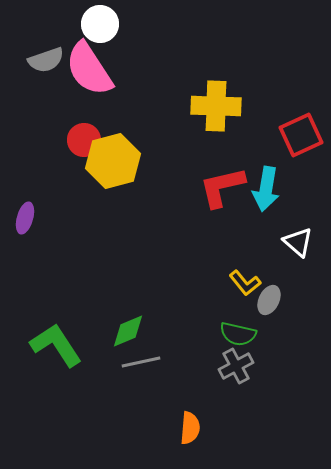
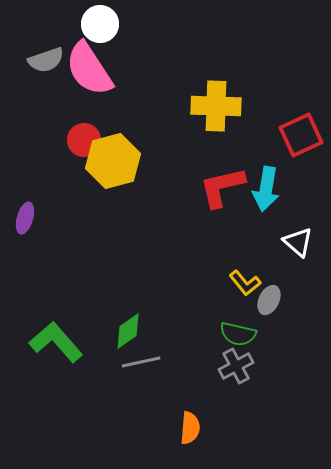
green diamond: rotated 12 degrees counterclockwise
green L-shape: moved 3 px up; rotated 8 degrees counterclockwise
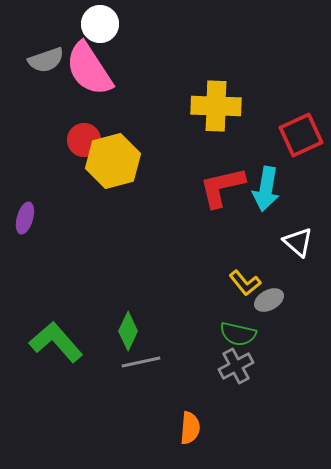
gray ellipse: rotated 36 degrees clockwise
green diamond: rotated 30 degrees counterclockwise
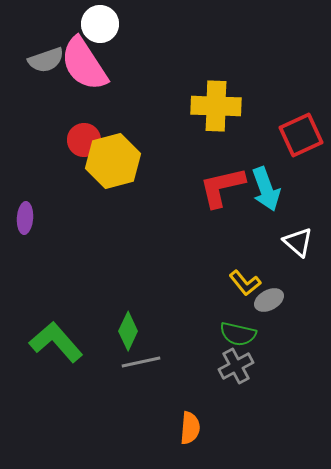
pink semicircle: moved 5 px left, 5 px up
cyan arrow: rotated 30 degrees counterclockwise
purple ellipse: rotated 12 degrees counterclockwise
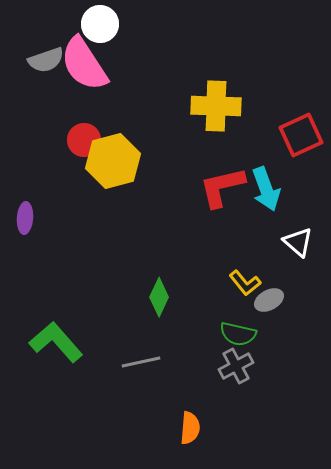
green diamond: moved 31 px right, 34 px up
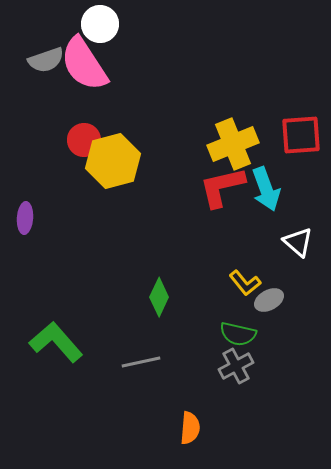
yellow cross: moved 17 px right, 38 px down; rotated 24 degrees counterclockwise
red square: rotated 21 degrees clockwise
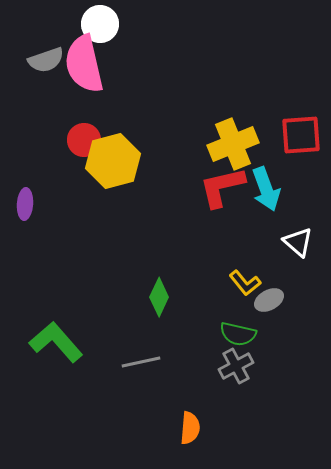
pink semicircle: rotated 20 degrees clockwise
purple ellipse: moved 14 px up
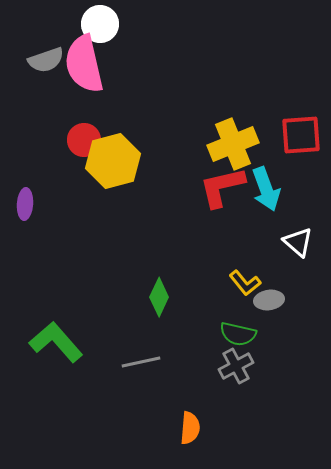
gray ellipse: rotated 20 degrees clockwise
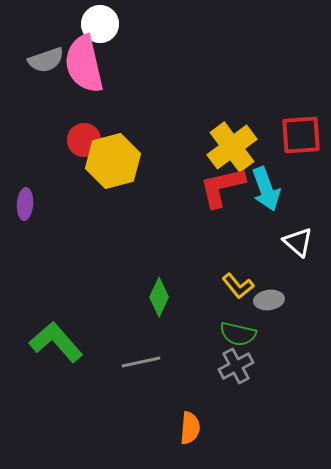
yellow cross: moved 1 px left, 3 px down; rotated 15 degrees counterclockwise
yellow L-shape: moved 7 px left, 3 px down
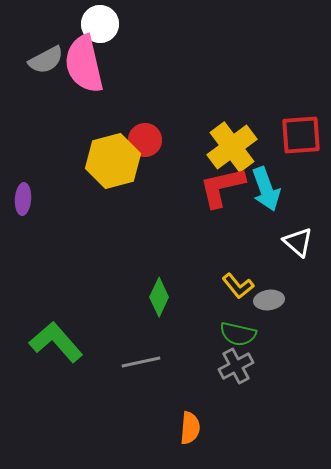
gray semicircle: rotated 9 degrees counterclockwise
red circle: moved 61 px right
purple ellipse: moved 2 px left, 5 px up
